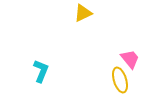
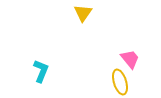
yellow triangle: rotated 30 degrees counterclockwise
yellow ellipse: moved 2 px down
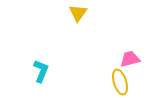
yellow triangle: moved 5 px left
pink trapezoid: rotated 65 degrees counterclockwise
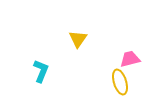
yellow triangle: moved 26 px down
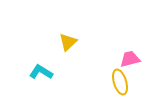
yellow triangle: moved 10 px left, 3 px down; rotated 12 degrees clockwise
cyan L-shape: moved 1 px down; rotated 80 degrees counterclockwise
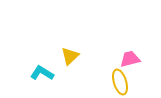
yellow triangle: moved 2 px right, 14 px down
cyan L-shape: moved 1 px right, 1 px down
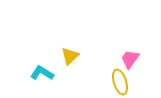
pink trapezoid: rotated 40 degrees counterclockwise
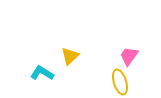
pink trapezoid: moved 1 px left, 3 px up
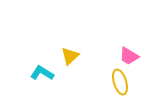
pink trapezoid: rotated 95 degrees counterclockwise
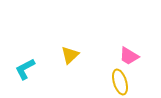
yellow triangle: moved 1 px up
cyan L-shape: moved 17 px left, 4 px up; rotated 60 degrees counterclockwise
